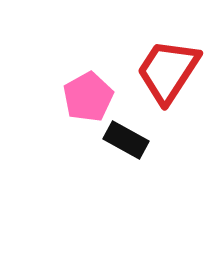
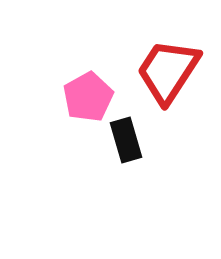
black rectangle: rotated 45 degrees clockwise
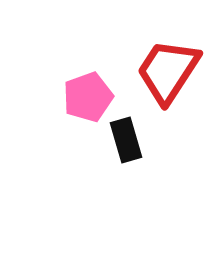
pink pentagon: rotated 9 degrees clockwise
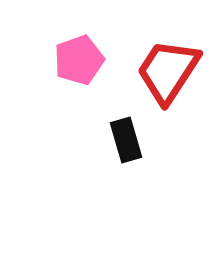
pink pentagon: moved 9 px left, 37 px up
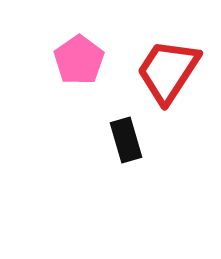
pink pentagon: rotated 15 degrees counterclockwise
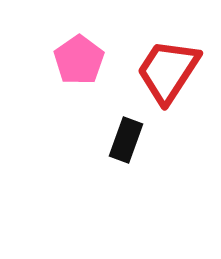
black rectangle: rotated 36 degrees clockwise
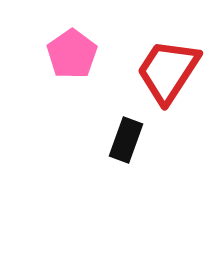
pink pentagon: moved 7 px left, 6 px up
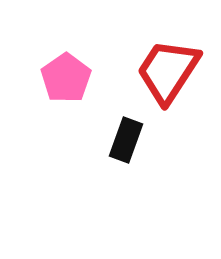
pink pentagon: moved 6 px left, 24 px down
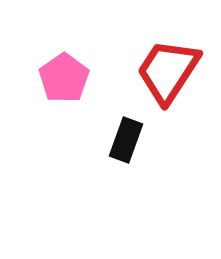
pink pentagon: moved 2 px left
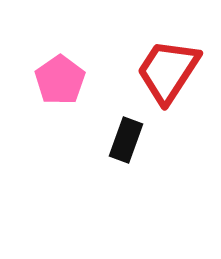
pink pentagon: moved 4 px left, 2 px down
